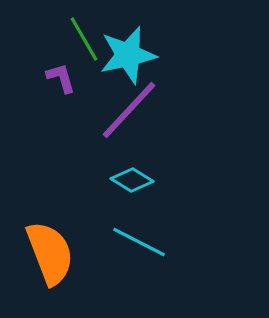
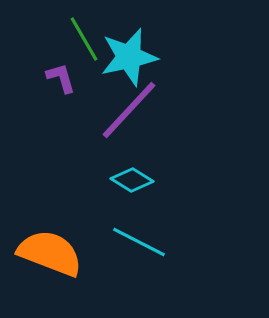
cyan star: moved 1 px right, 2 px down
orange semicircle: rotated 48 degrees counterclockwise
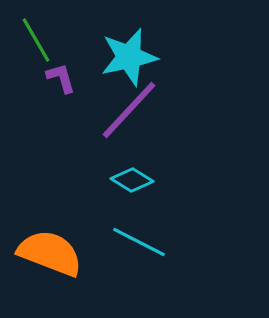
green line: moved 48 px left, 1 px down
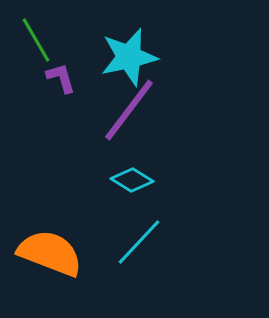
purple line: rotated 6 degrees counterclockwise
cyan line: rotated 74 degrees counterclockwise
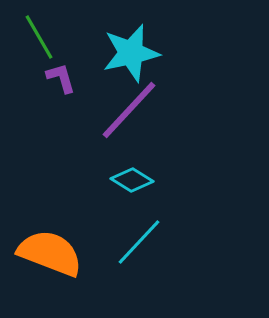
green line: moved 3 px right, 3 px up
cyan star: moved 2 px right, 4 px up
purple line: rotated 6 degrees clockwise
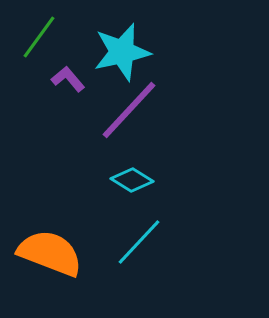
green line: rotated 66 degrees clockwise
cyan star: moved 9 px left, 1 px up
purple L-shape: moved 7 px right, 1 px down; rotated 24 degrees counterclockwise
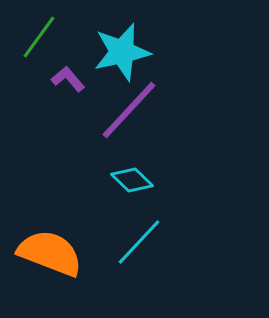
cyan diamond: rotated 12 degrees clockwise
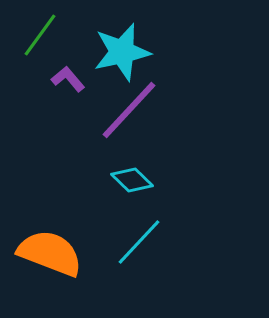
green line: moved 1 px right, 2 px up
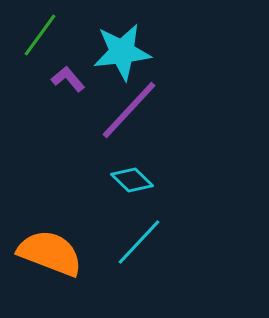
cyan star: rotated 6 degrees clockwise
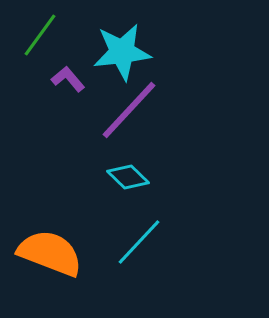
cyan diamond: moved 4 px left, 3 px up
